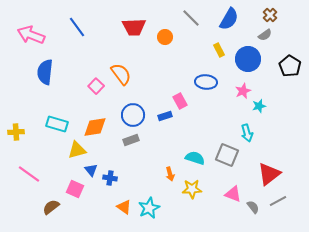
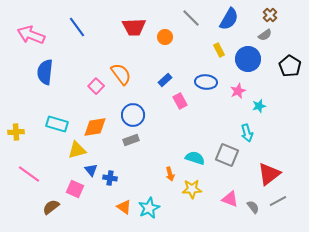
pink star at (243, 91): moved 5 px left
blue rectangle at (165, 116): moved 36 px up; rotated 24 degrees counterclockwise
pink triangle at (233, 194): moved 3 px left, 5 px down
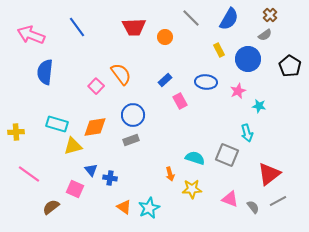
cyan star at (259, 106): rotated 24 degrees clockwise
yellow triangle at (77, 150): moved 4 px left, 4 px up
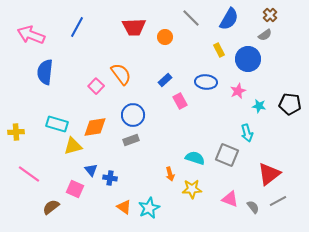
blue line at (77, 27): rotated 65 degrees clockwise
black pentagon at (290, 66): moved 38 px down; rotated 25 degrees counterclockwise
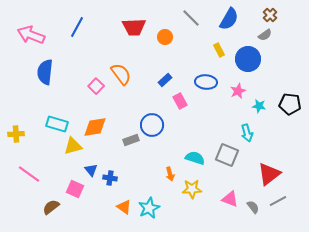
blue circle at (133, 115): moved 19 px right, 10 px down
yellow cross at (16, 132): moved 2 px down
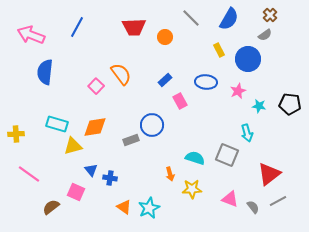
pink square at (75, 189): moved 1 px right, 3 px down
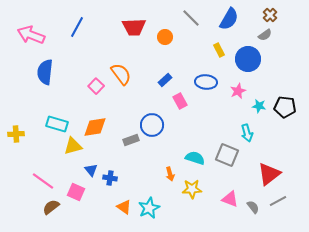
black pentagon at (290, 104): moved 5 px left, 3 px down
pink line at (29, 174): moved 14 px right, 7 px down
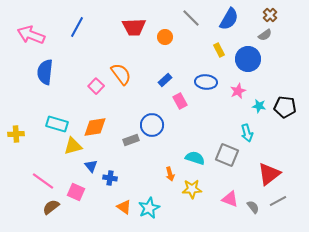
blue triangle at (91, 170): moved 4 px up
